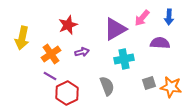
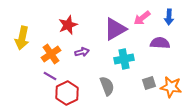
pink arrow: rotated 12 degrees clockwise
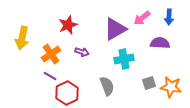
purple arrow: rotated 32 degrees clockwise
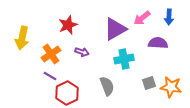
purple semicircle: moved 2 px left
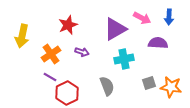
pink arrow: rotated 114 degrees counterclockwise
yellow arrow: moved 2 px up
purple line: moved 1 px down
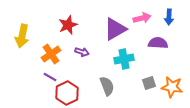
pink arrow: rotated 42 degrees counterclockwise
orange star: moved 1 px right
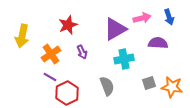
blue arrow: rotated 21 degrees counterclockwise
purple arrow: rotated 48 degrees clockwise
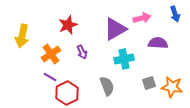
blue arrow: moved 6 px right, 3 px up
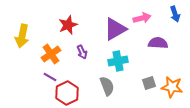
cyan cross: moved 6 px left, 2 px down
